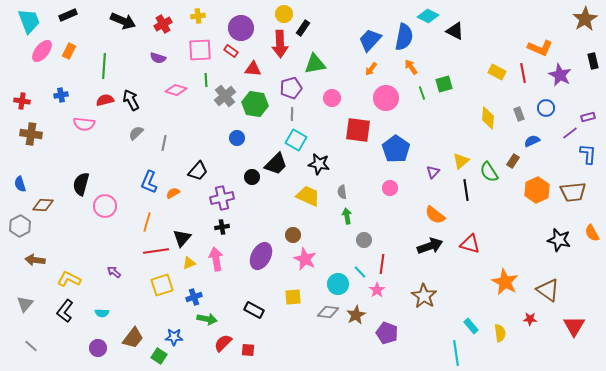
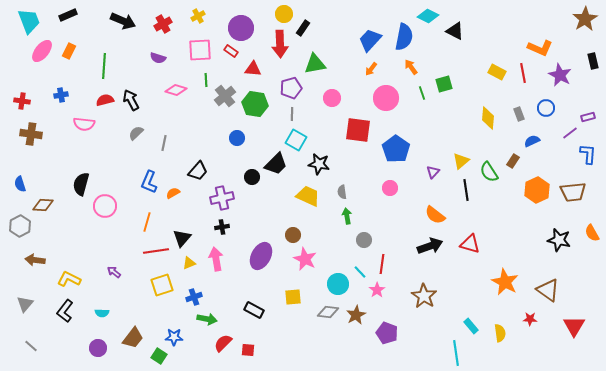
yellow cross at (198, 16): rotated 24 degrees counterclockwise
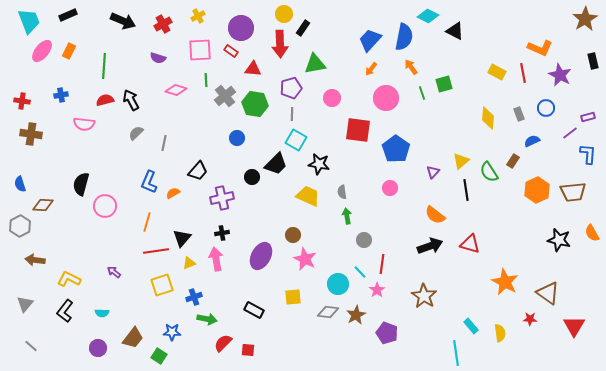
black cross at (222, 227): moved 6 px down
brown triangle at (548, 290): moved 3 px down
blue star at (174, 337): moved 2 px left, 5 px up
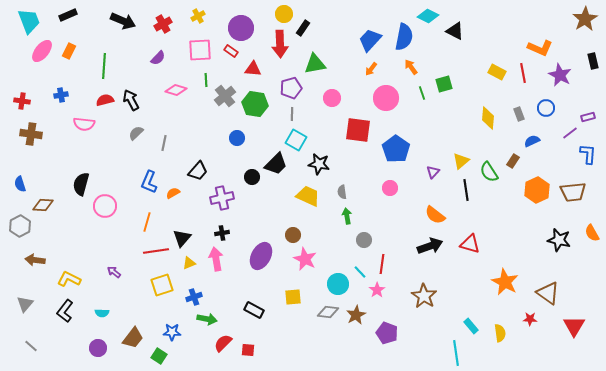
purple semicircle at (158, 58): rotated 63 degrees counterclockwise
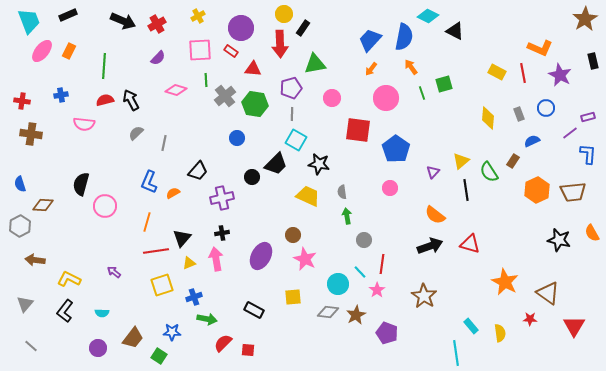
red cross at (163, 24): moved 6 px left
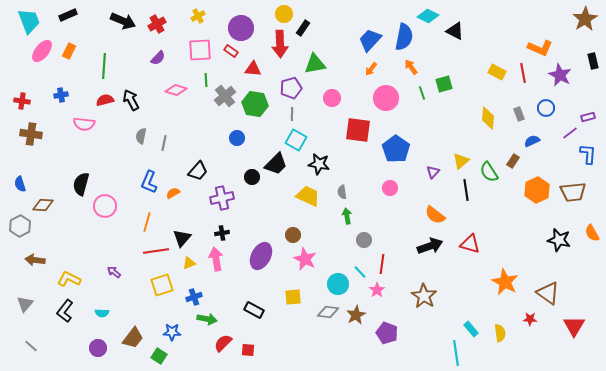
gray semicircle at (136, 133): moved 5 px right, 3 px down; rotated 35 degrees counterclockwise
cyan rectangle at (471, 326): moved 3 px down
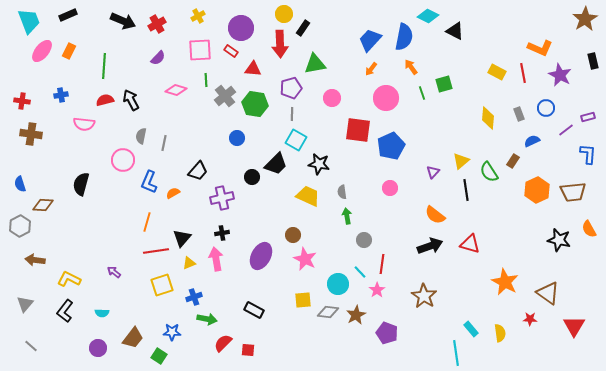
purple line at (570, 133): moved 4 px left, 3 px up
blue pentagon at (396, 149): moved 5 px left, 3 px up; rotated 12 degrees clockwise
pink circle at (105, 206): moved 18 px right, 46 px up
orange semicircle at (592, 233): moved 3 px left, 4 px up
yellow square at (293, 297): moved 10 px right, 3 px down
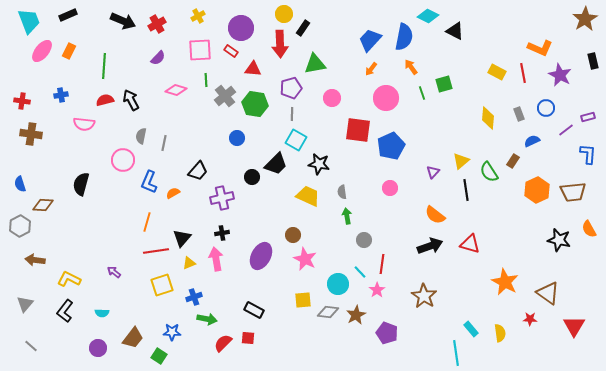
red square at (248, 350): moved 12 px up
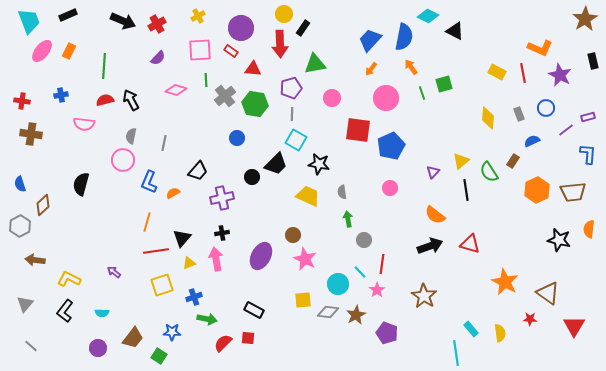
gray semicircle at (141, 136): moved 10 px left
brown diamond at (43, 205): rotated 45 degrees counterclockwise
green arrow at (347, 216): moved 1 px right, 3 px down
orange semicircle at (589, 229): rotated 36 degrees clockwise
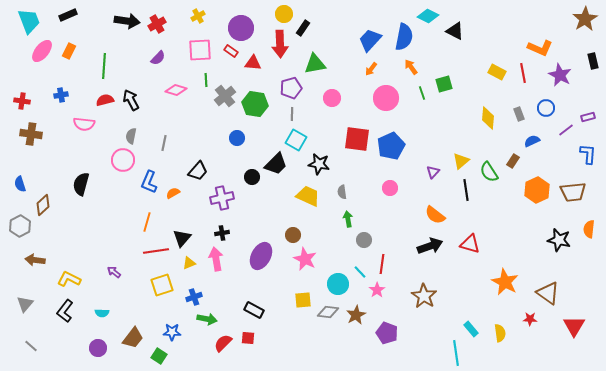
black arrow at (123, 21): moved 4 px right; rotated 15 degrees counterclockwise
red triangle at (253, 69): moved 6 px up
red square at (358, 130): moved 1 px left, 9 px down
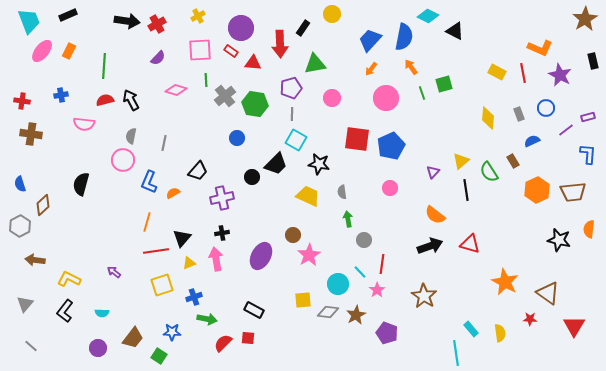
yellow circle at (284, 14): moved 48 px right
brown rectangle at (513, 161): rotated 64 degrees counterclockwise
pink star at (305, 259): moved 4 px right, 4 px up; rotated 15 degrees clockwise
